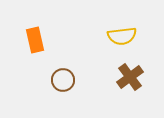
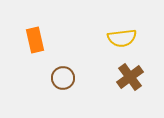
yellow semicircle: moved 2 px down
brown circle: moved 2 px up
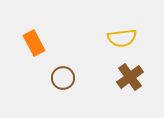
orange rectangle: moved 1 px left, 3 px down; rotated 15 degrees counterclockwise
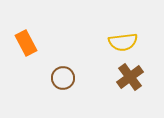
yellow semicircle: moved 1 px right, 4 px down
orange rectangle: moved 8 px left
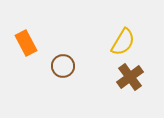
yellow semicircle: rotated 52 degrees counterclockwise
brown circle: moved 12 px up
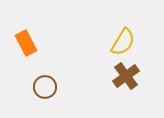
brown circle: moved 18 px left, 21 px down
brown cross: moved 4 px left, 1 px up
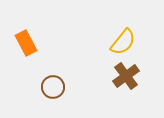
yellow semicircle: rotated 8 degrees clockwise
brown circle: moved 8 px right
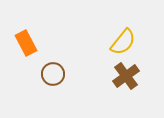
brown circle: moved 13 px up
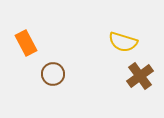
yellow semicircle: rotated 68 degrees clockwise
brown cross: moved 14 px right
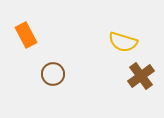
orange rectangle: moved 8 px up
brown cross: moved 1 px right
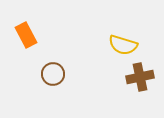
yellow semicircle: moved 3 px down
brown cross: moved 1 px left, 1 px down; rotated 24 degrees clockwise
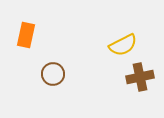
orange rectangle: rotated 40 degrees clockwise
yellow semicircle: rotated 44 degrees counterclockwise
